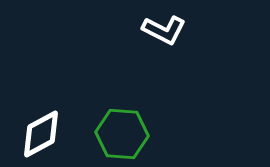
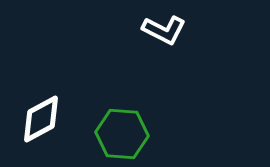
white diamond: moved 15 px up
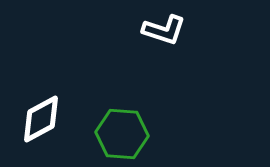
white L-shape: rotated 9 degrees counterclockwise
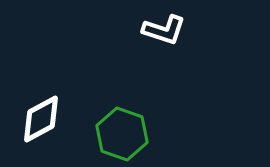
green hexagon: rotated 15 degrees clockwise
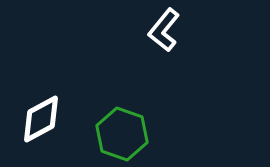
white L-shape: rotated 111 degrees clockwise
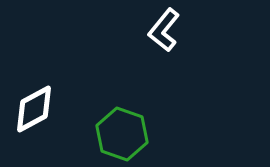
white diamond: moved 7 px left, 10 px up
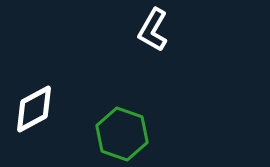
white L-shape: moved 11 px left; rotated 9 degrees counterclockwise
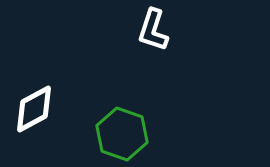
white L-shape: rotated 12 degrees counterclockwise
